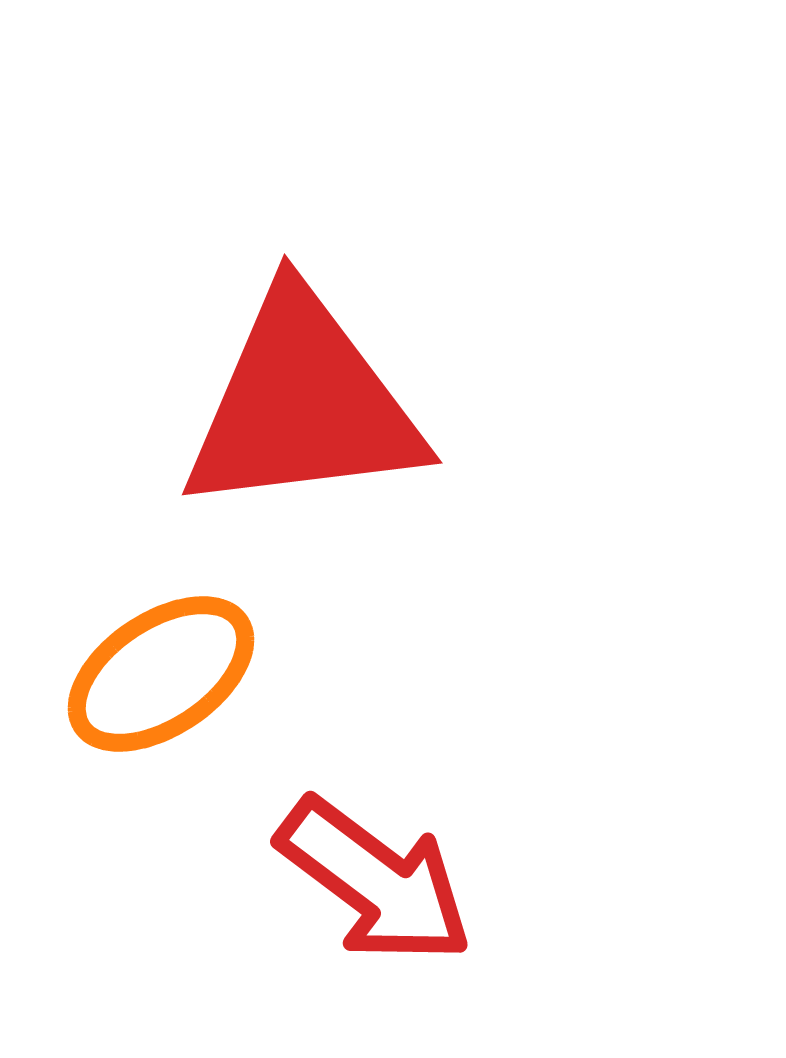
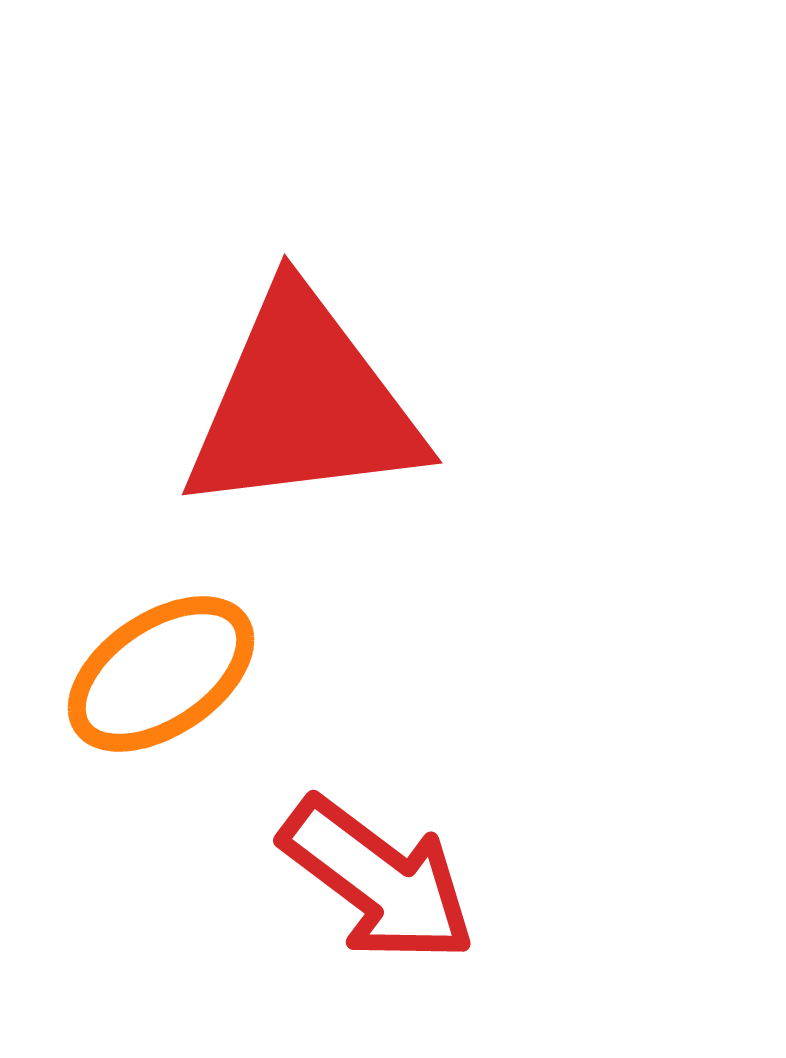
red arrow: moved 3 px right, 1 px up
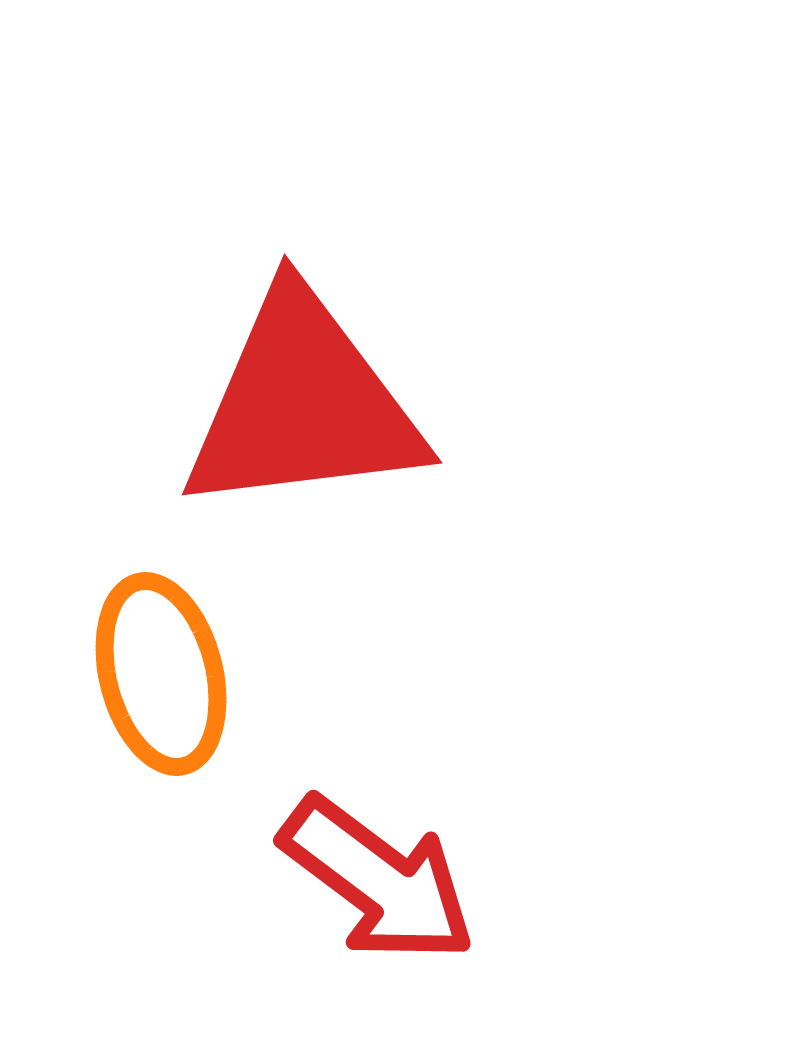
orange ellipse: rotated 70 degrees counterclockwise
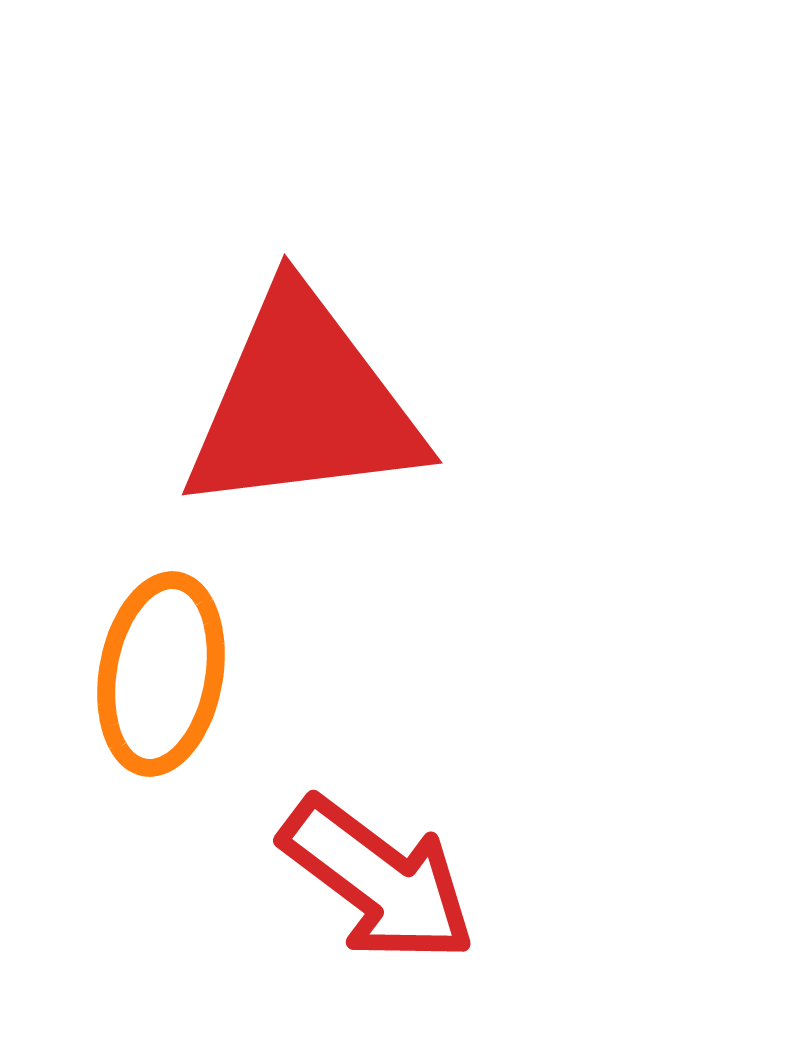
orange ellipse: rotated 24 degrees clockwise
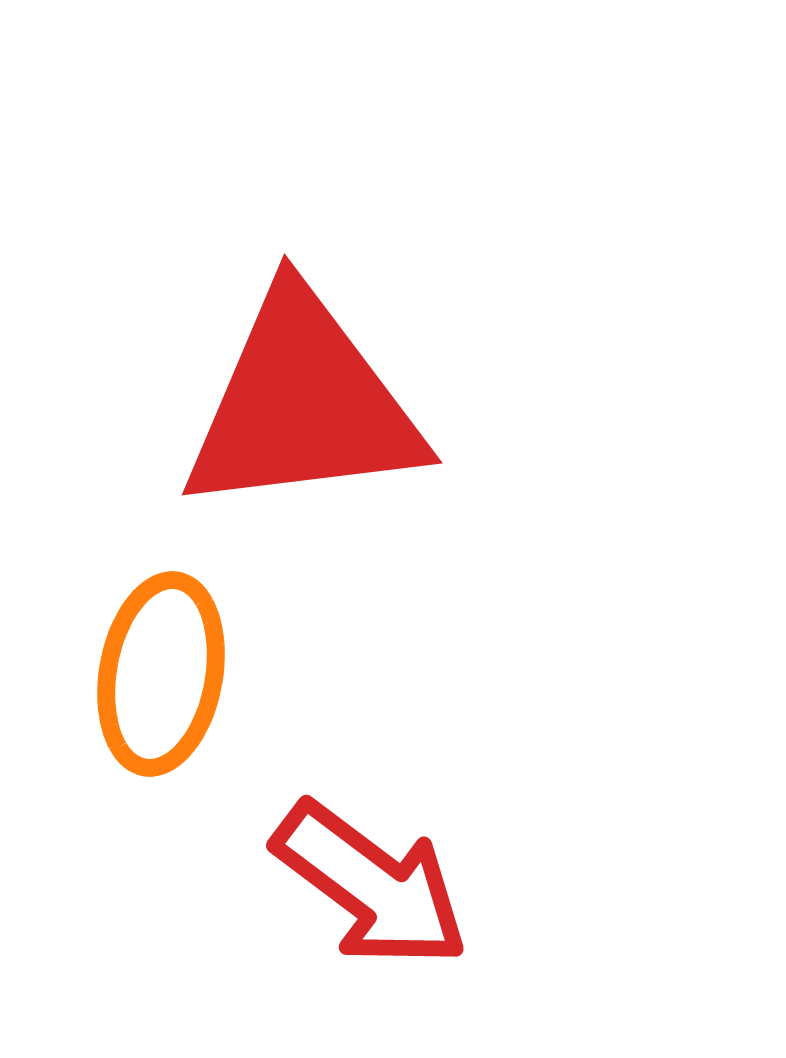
red arrow: moved 7 px left, 5 px down
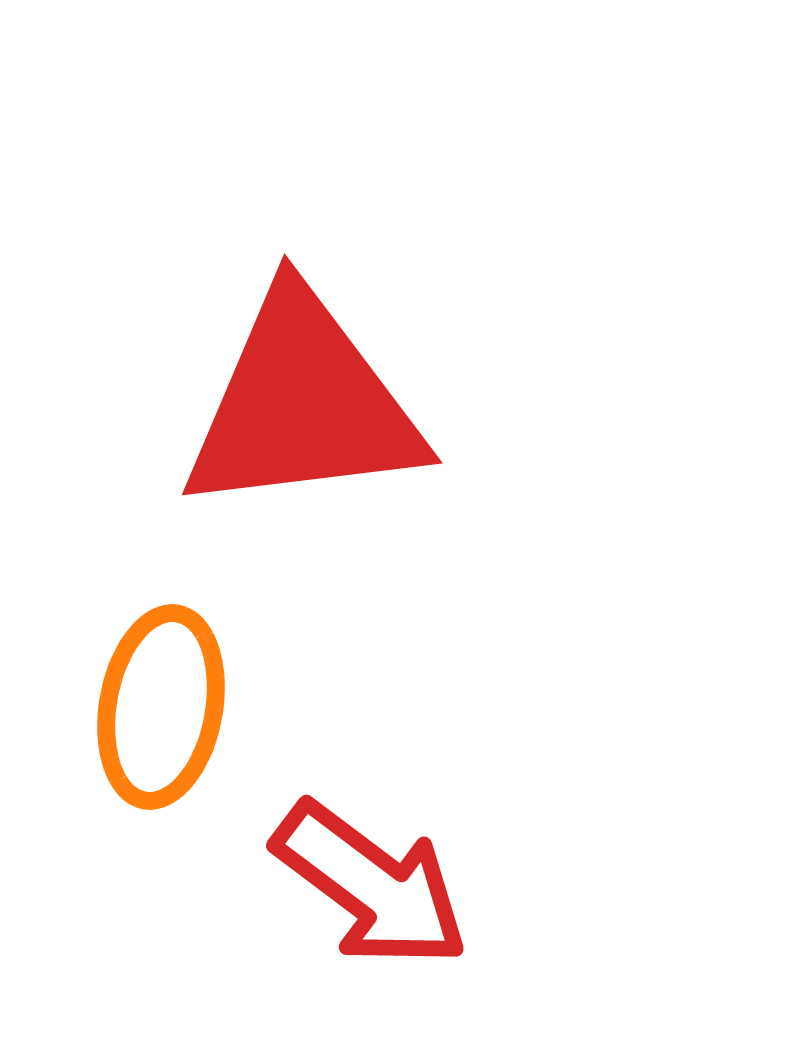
orange ellipse: moved 33 px down
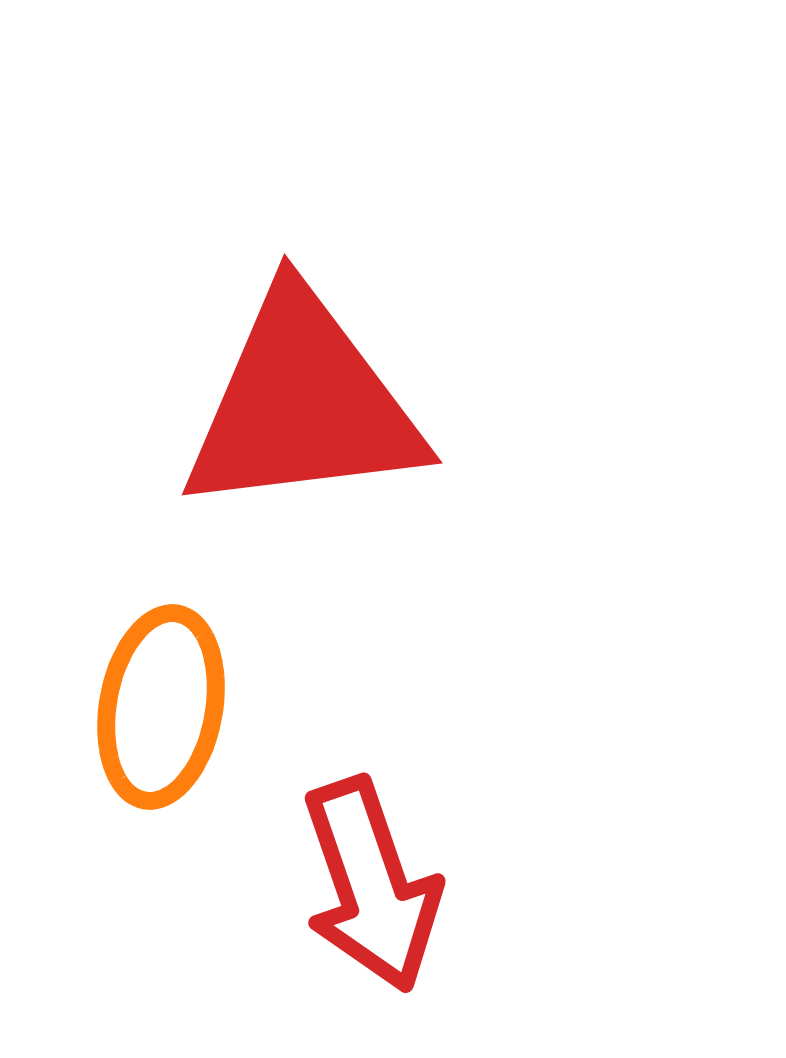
red arrow: rotated 34 degrees clockwise
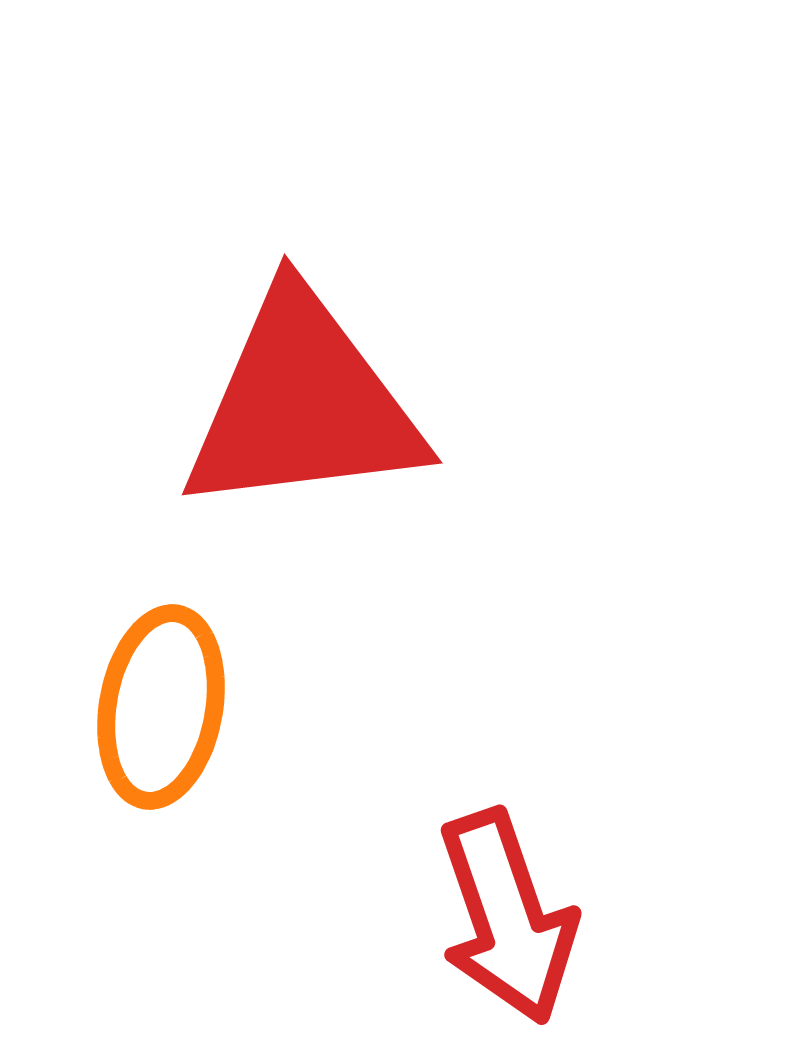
red arrow: moved 136 px right, 32 px down
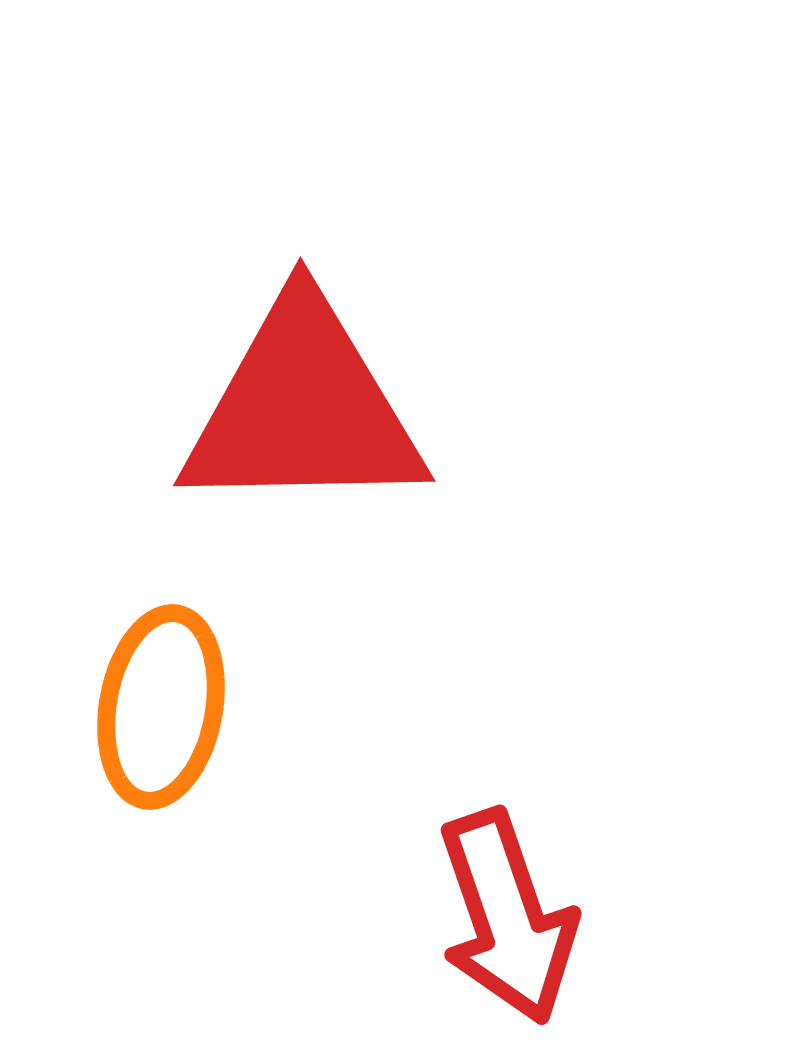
red triangle: moved 4 px down; rotated 6 degrees clockwise
